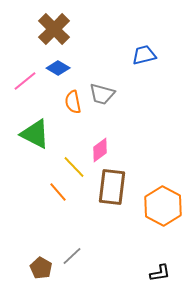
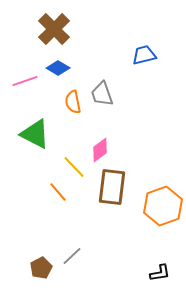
pink line: rotated 20 degrees clockwise
gray trapezoid: rotated 56 degrees clockwise
orange hexagon: rotated 12 degrees clockwise
brown pentagon: rotated 15 degrees clockwise
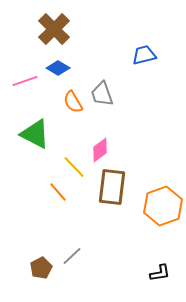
orange semicircle: rotated 20 degrees counterclockwise
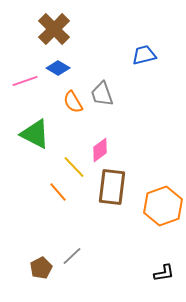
black L-shape: moved 4 px right
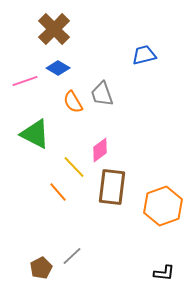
black L-shape: rotated 15 degrees clockwise
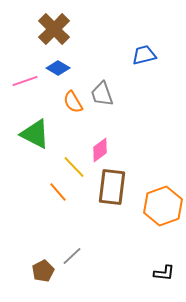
brown pentagon: moved 2 px right, 3 px down
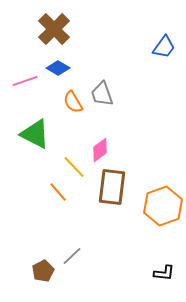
blue trapezoid: moved 20 px right, 8 px up; rotated 140 degrees clockwise
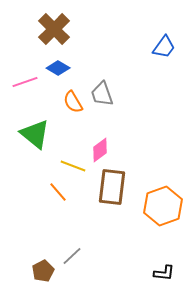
pink line: moved 1 px down
green triangle: rotated 12 degrees clockwise
yellow line: moved 1 px left, 1 px up; rotated 25 degrees counterclockwise
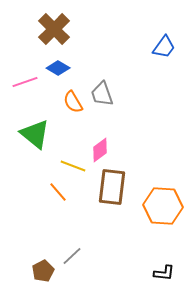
orange hexagon: rotated 24 degrees clockwise
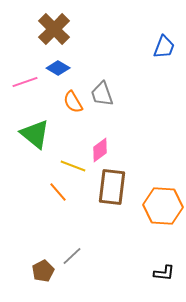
blue trapezoid: rotated 15 degrees counterclockwise
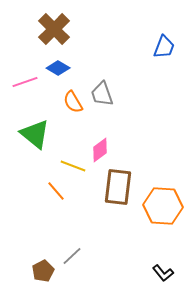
brown rectangle: moved 6 px right
orange line: moved 2 px left, 1 px up
black L-shape: moved 1 px left; rotated 45 degrees clockwise
